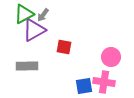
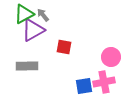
gray arrow: rotated 104 degrees clockwise
purple triangle: moved 1 px left
pink cross: rotated 20 degrees counterclockwise
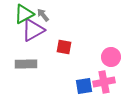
gray rectangle: moved 1 px left, 2 px up
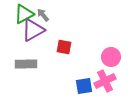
pink cross: moved 1 px right, 1 px up; rotated 15 degrees counterclockwise
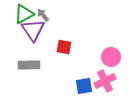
purple triangle: rotated 35 degrees counterclockwise
gray rectangle: moved 3 px right, 1 px down
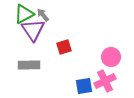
red square: rotated 28 degrees counterclockwise
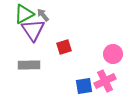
pink circle: moved 2 px right, 3 px up
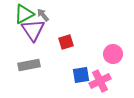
red square: moved 2 px right, 5 px up
gray rectangle: rotated 10 degrees counterclockwise
pink cross: moved 5 px left
blue square: moved 3 px left, 11 px up
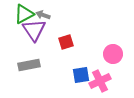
gray arrow: rotated 32 degrees counterclockwise
purple triangle: moved 1 px right
